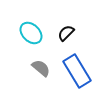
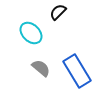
black semicircle: moved 8 px left, 21 px up
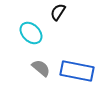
black semicircle: rotated 12 degrees counterclockwise
blue rectangle: rotated 48 degrees counterclockwise
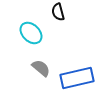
black semicircle: rotated 48 degrees counterclockwise
blue rectangle: moved 7 px down; rotated 24 degrees counterclockwise
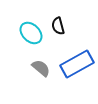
black semicircle: moved 14 px down
blue rectangle: moved 14 px up; rotated 16 degrees counterclockwise
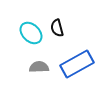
black semicircle: moved 1 px left, 2 px down
gray semicircle: moved 2 px left, 1 px up; rotated 42 degrees counterclockwise
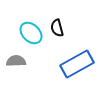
gray semicircle: moved 23 px left, 6 px up
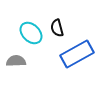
blue rectangle: moved 10 px up
